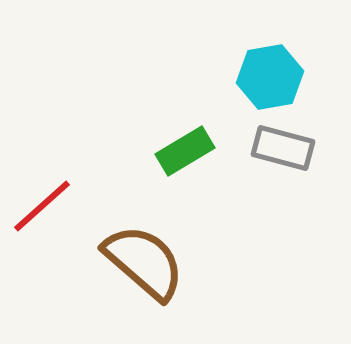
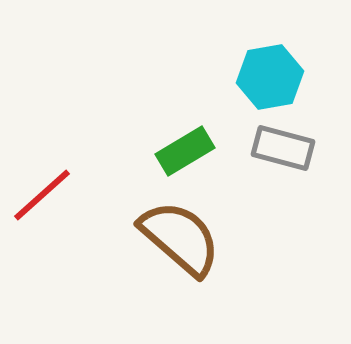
red line: moved 11 px up
brown semicircle: moved 36 px right, 24 px up
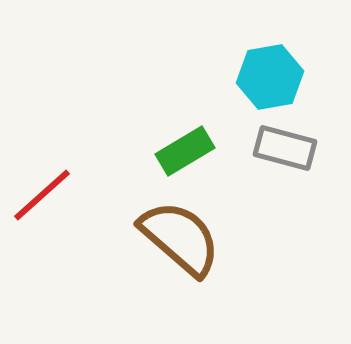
gray rectangle: moved 2 px right
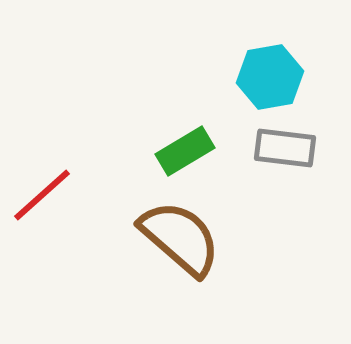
gray rectangle: rotated 8 degrees counterclockwise
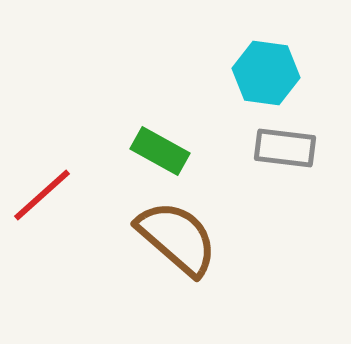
cyan hexagon: moved 4 px left, 4 px up; rotated 18 degrees clockwise
green rectangle: moved 25 px left; rotated 60 degrees clockwise
brown semicircle: moved 3 px left
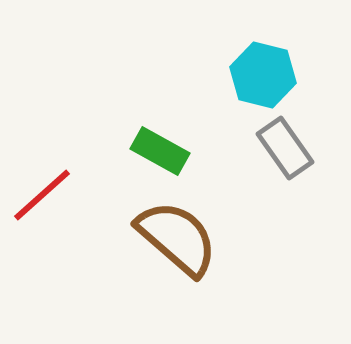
cyan hexagon: moved 3 px left, 2 px down; rotated 6 degrees clockwise
gray rectangle: rotated 48 degrees clockwise
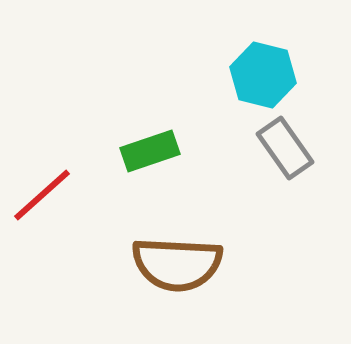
green rectangle: moved 10 px left; rotated 48 degrees counterclockwise
brown semicircle: moved 26 px down; rotated 142 degrees clockwise
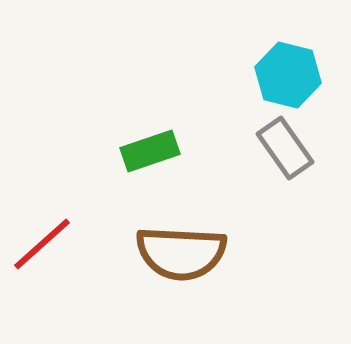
cyan hexagon: moved 25 px right
red line: moved 49 px down
brown semicircle: moved 4 px right, 11 px up
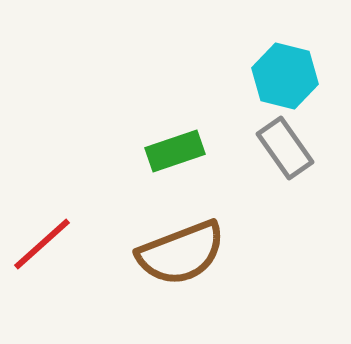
cyan hexagon: moved 3 px left, 1 px down
green rectangle: moved 25 px right
brown semicircle: rotated 24 degrees counterclockwise
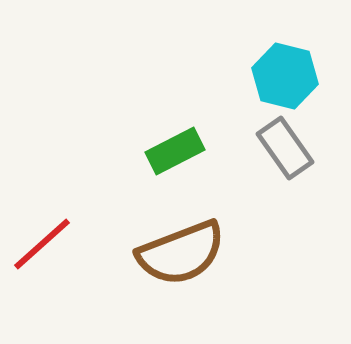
green rectangle: rotated 8 degrees counterclockwise
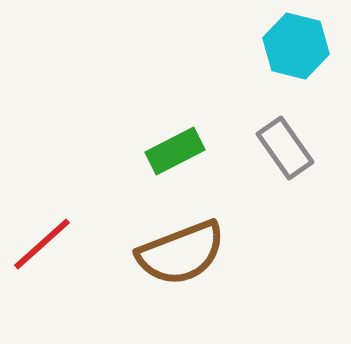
cyan hexagon: moved 11 px right, 30 px up
